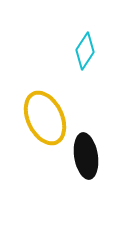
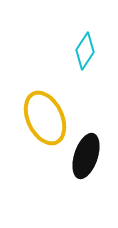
black ellipse: rotated 27 degrees clockwise
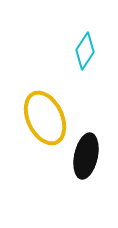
black ellipse: rotated 6 degrees counterclockwise
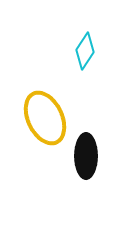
black ellipse: rotated 12 degrees counterclockwise
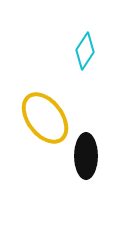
yellow ellipse: rotated 12 degrees counterclockwise
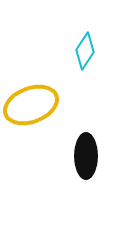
yellow ellipse: moved 14 px left, 13 px up; rotated 74 degrees counterclockwise
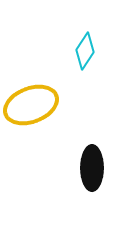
black ellipse: moved 6 px right, 12 px down
